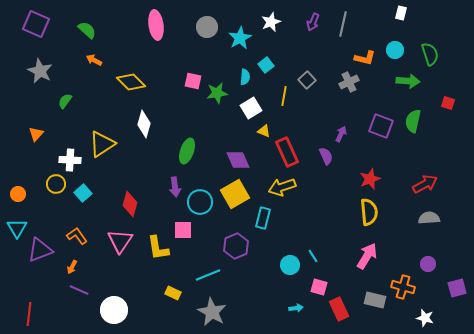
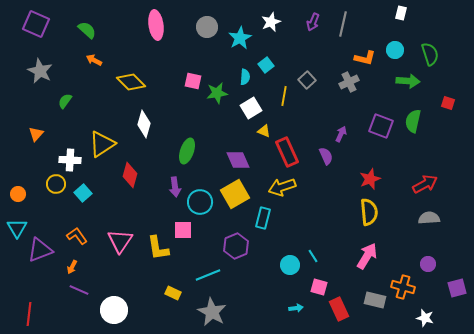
red diamond at (130, 204): moved 29 px up
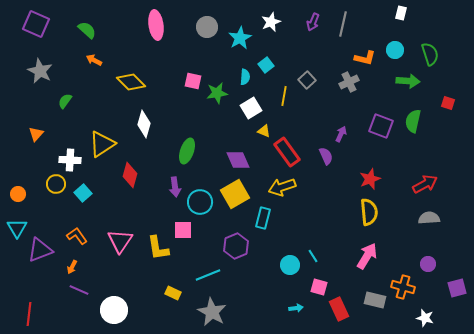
red rectangle at (287, 152): rotated 12 degrees counterclockwise
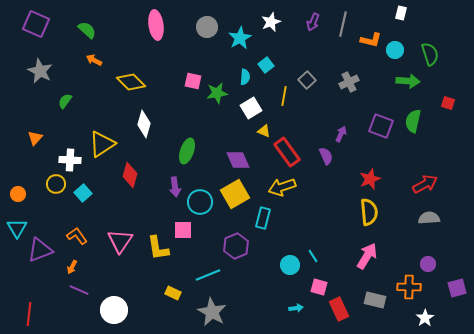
orange L-shape at (365, 58): moved 6 px right, 18 px up
orange triangle at (36, 134): moved 1 px left, 4 px down
orange cross at (403, 287): moved 6 px right; rotated 15 degrees counterclockwise
white star at (425, 318): rotated 24 degrees clockwise
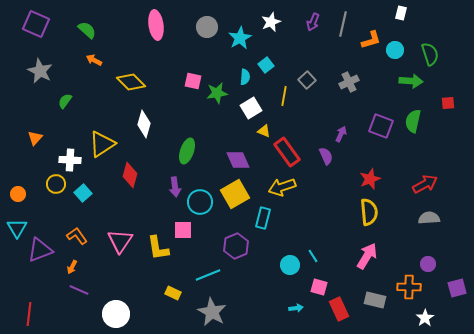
orange L-shape at (371, 40): rotated 30 degrees counterclockwise
green arrow at (408, 81): moved 3 px right
red square at (448, 103): rotated 24 degrees counterclockwise
white circle at (114, 310): moved 2 px right, 4 px down
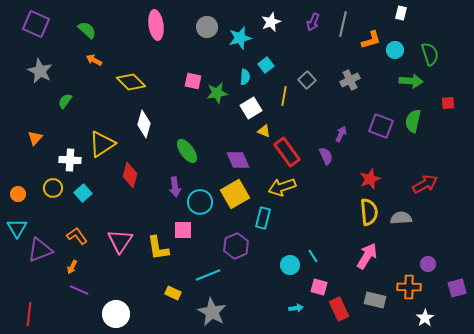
cyan star at (240, 38): rotated 15 degrees clockwise
gray cross at (349, 82): moved 1 px right, 2 px up
green ellipse at (187, 151): rotated 55 degrees counterclockwise
yellow circle at (56, 184): moved 3 px left, 4 px down
gray semicircle at (429, 218): moved 28 px left
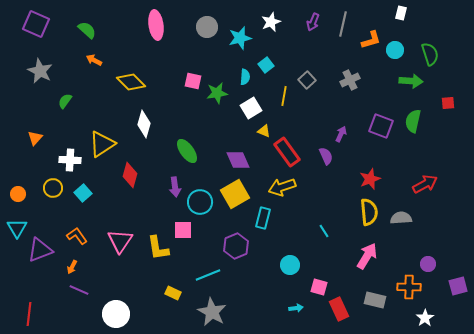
cyan line at (313, 256): moved 11 px right, 25 px up
purple square at (457, 288): moved 1 px right, 2 px up
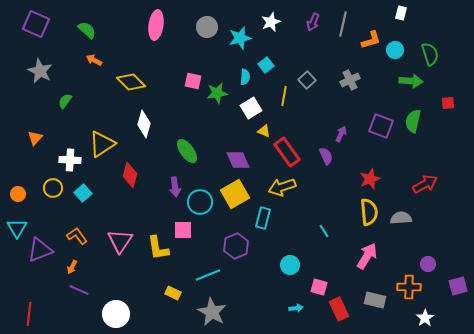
pink ellipse at (156, 25): rotated 16 degrees clockwise
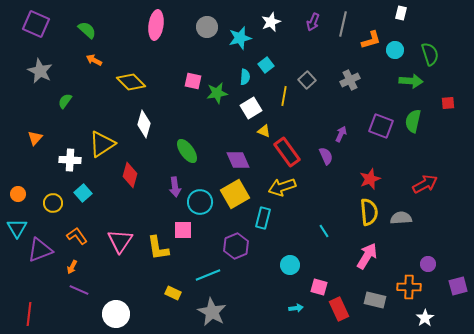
yellow circle at (53, 188): moved 15 px down
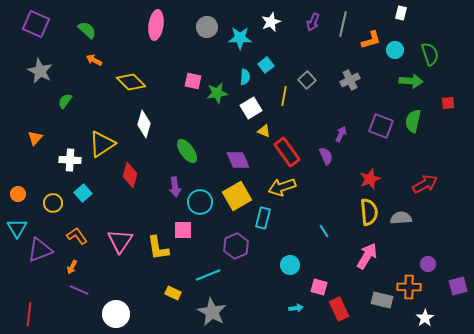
cyan star at (240, 38): rotated 15 degrees clockwise
yellow square at (235, 194): moved 2 px right, 2 px down
gray rectangle at (375, 300): moved 7 px right
